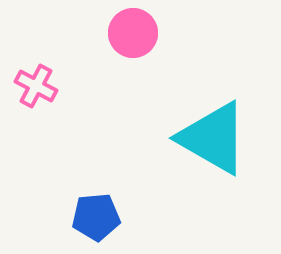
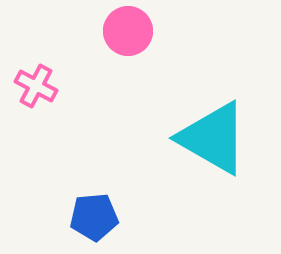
pink circle: moved 5 px left, 2 px up
blue pentagon: moved 2 px left
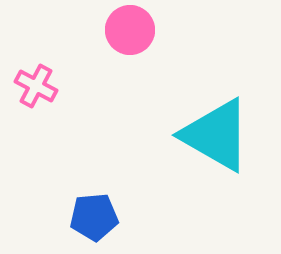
pink circle: moved 2 px right, 1 px up
cyan triangle: moved 3 px right, 3 px up
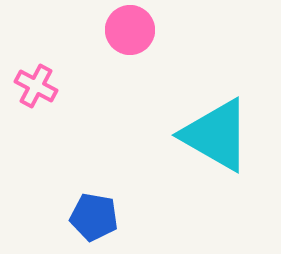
blue pentagon: rotated 15 degrees clockwise
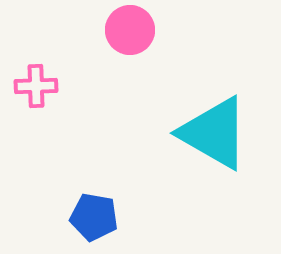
pink cross: rotated 30 degrees counterclockwise
cyan triangle: moved 2 px left, 2 px up
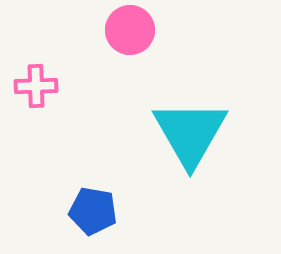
cyan triangle: moved 24 px left; rotated 30 degrees clockwise
blue pentagon: moved 1 px left, 6 px up
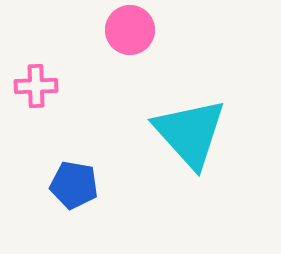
cyan triangle: rotated 12 degrees counterclockwise
blue pentagon: moved 19 px left, 26 px up
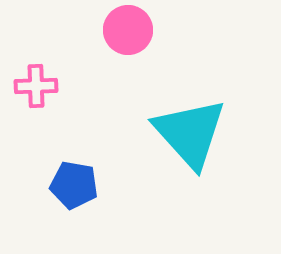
pink circle: moved 2 px left
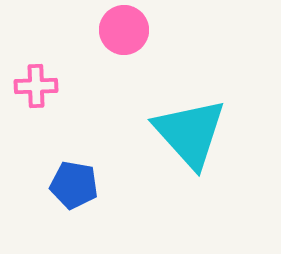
pink circle: moved 4 px left
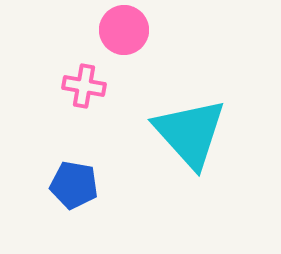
pink cross: moved 48 px right; rotated 12 degrees clockwise
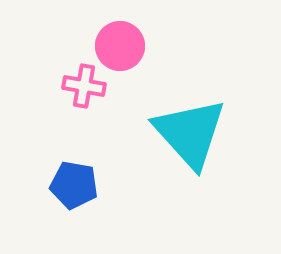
pink circle: moved 4 px left, 16 px down
